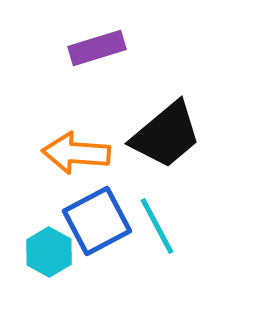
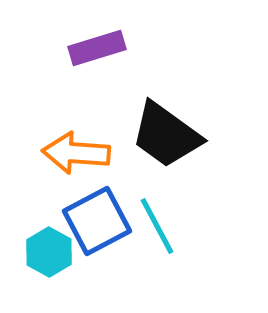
black trapezoid: rotated 76 degrees clockwise
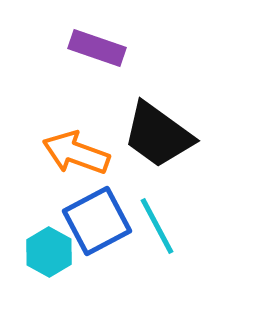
purple rectangle: rotated 36 degrees clockwise
black trapezoid: moved 8 px left
orange arrow: rotated 16 degrees clockwise
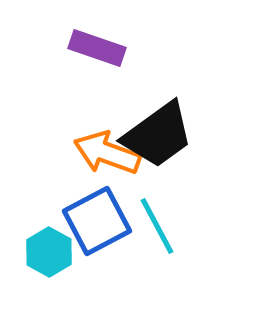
black trapezoid: rotated 72 degrees counterclockwise
orange arrow: moved 31 px right
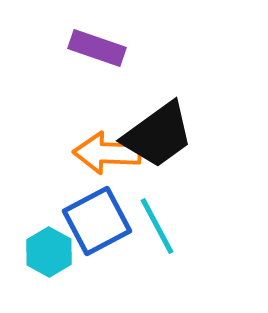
orange arrow: rotated 18 degrees counterclockwise
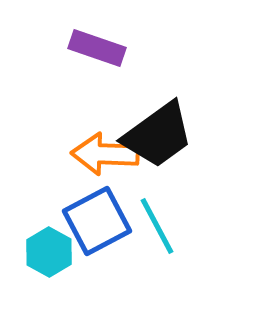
orange arrow: moved 2 px left, 1 px down
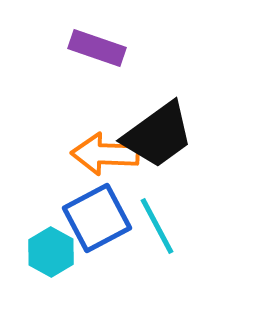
blue square: moved 3 px up
cyan hexagon: moved 2 px right
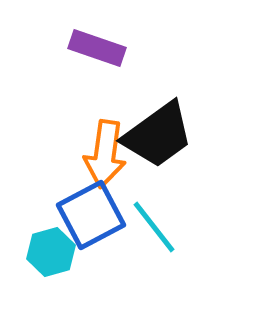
orange arrow: rotated 84 degrees counterclockwise
blue square: moved 6 px left, 3 px up
cyan line: moved 3 px left, 1 px down; rotated 10 degrees counterclockwise
cyan hexagon: rotated 15 degrees clockwise
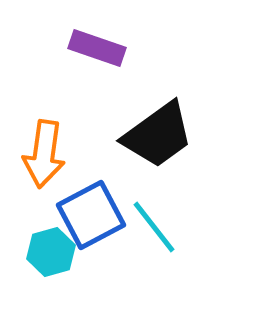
orange arrow: moved 61 px left
